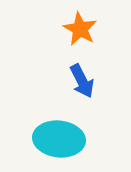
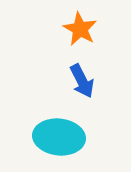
cyan ellipse: moved 2 px up
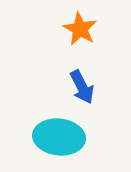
blue arrow: moved 6 px down
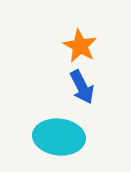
orange star: moved 17 px down
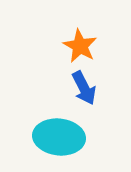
blue arrow: moved 2 px right, 1 px down
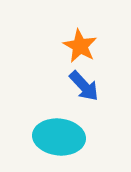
blue arrow: moved 2 px up; rotated 16 degrees counterclockwise
